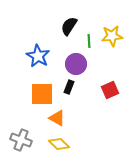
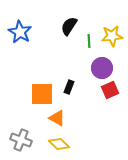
blue star: moved 18 px left, 24 px up
purple circle: moved 26 px right, 4 px down
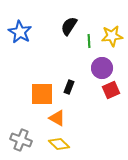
red square: moved 1 px right
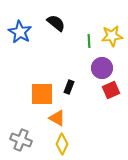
black semicircle: moved 13 px left, 3 px up; rotated 96 degrees clockwise
yellow diamond: moved 3 px right; rotated 70 degrees clockwise
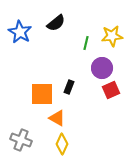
black semicircle: rotated 102 degrees clockwise
green line: moved 3 px left, 2 px down; rotated 16 degrees clockwise
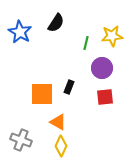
black semicircle: rotated 18 degrees counterclockwise
red square: moved 6 px left, 7 px down; rotated 18 degrees clockwise
orange triangle: moved 1 px right, 4 px down
yellow diamond: moved 1 px left, 2 px down
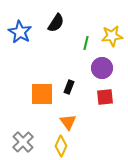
orange triangle: moved 10 px right; rotated 24 degrees clockwise
gray cross: moved 2 px right, 2 px down; rotated 25 degrees clockwise
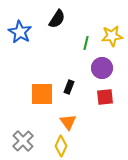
black semicircle: moved 1 px right, 4 px up
gray cross: moved 1 px up
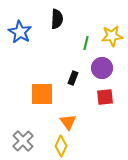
black semicircle: rotated 30 degrees counterclockwise
black rectangle: moved 4 px right, 9 px up
